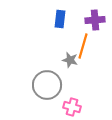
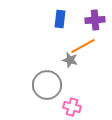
orange line: rotated 45 degrees clockwise
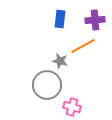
gray star: moved 10 px left, 1 px down
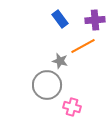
blue rectangle: rotated 42 degrees counterclockwise
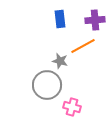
blue rectangle: rotated 30 degrees clockwise
